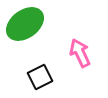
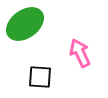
black square: rotated 30 degrees clockwise
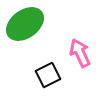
black square: moved 8 px right, 2 px up; rotated 30 degrees counterclockwise
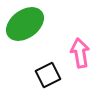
pink arrow: rotated 16 degrees clockwise
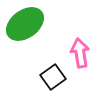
black square: moved 5 px right, 2 px down; rotated 10 degrees counterclockwise
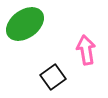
pink arrow: moved 6 px right, 3 px up
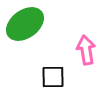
black square: rotated 35 degrees clockwise
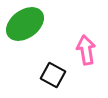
black square: moved 2 px up; rotated 30 degrees clockwise
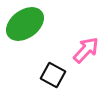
pink arrow: rotated 52 degrees clockwise
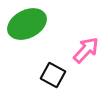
green ellipse: moved 2 px right; rotated 9 degrees clockwise
